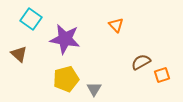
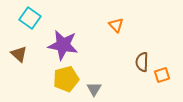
cyan square: moved 1 px left, 1 px up
purple star: moved 2 px left, 6 px down
brown semicircle: moved 1 px right; rotated 60 degrees counterclockwise
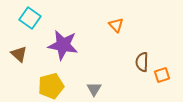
yellow pentagon: moved 15 px left, 7 px down
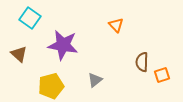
gray triangle: moved 1 px right, 9 px up; rotated 21 degrees clockwise
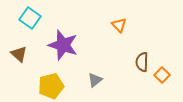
orange triangle: moved 3 px right
purple star: rotated 8 degrees clockwise
orange square: rotated 28 degrees counterclockwise
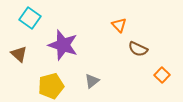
brown semicircle: moved 4 px left, 13 px up; rotated 66 degrees counterclockwise
gray triangle: moved 3 px left, 1 px down
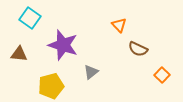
brown triangle: rotated 36 degrees counterclockwise
gray triangle: moved 1 px left, 9 px up
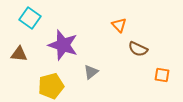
orange square: rotated 35 degrees counterclockwise
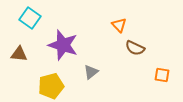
brown semicircle: moved 3 px left, 1 px up
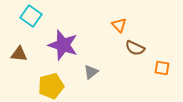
cyan square: moved 1 px right, 2 px up
orange square: moved 7 px up
